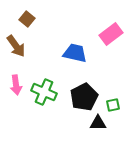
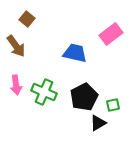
black triangle: rotated 30 degrees counterclockwise
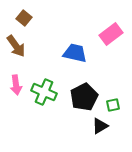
brown square: moved 3 px left, 1 px up
black triangle: moved 2 px right, 3 px down
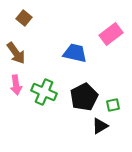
brown arrow: moved 7 px down
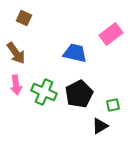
brown square: rotated 14 degrees counterclockwise
black pentagon: moved 5 px left, 3 px up
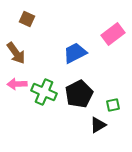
brown square: moved 3 px right, 1 px down
pink rectangle: moved 2 px right
blue trapezoid: rotated 40 degrees counterclockwise
pink arrow: moved 1 px right, 1 px up; rotated 96 degrees clockwise
black triangle: moved 2 px left, 1 px up
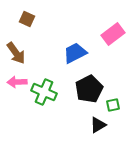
pink arrow: moved 2 px up
black pentagon: moved 10 px right, 5 px up
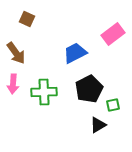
pink arrow: moved 4 px left, 2 px down; rotated 84 degrees counterclockwise
green cross: rotated 25 degrees counterclockwise
